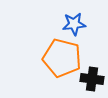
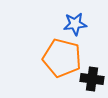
blue star: moved 1 px right
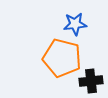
black cross: moved 1 px left, 2 px down; rotated 15 degrees counterclockwise
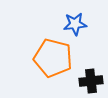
orange pentagon: moved 9 px left
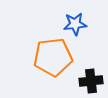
orange pentagon: moved 1 px up; rotated 21 degrees counterclockwise
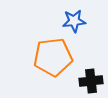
blue star: moved 1 px left, 3 px up
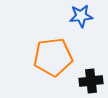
blue star: moved 7 px right, 5 px up
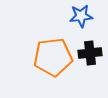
black cross: moved 1 px left, 28 px up
